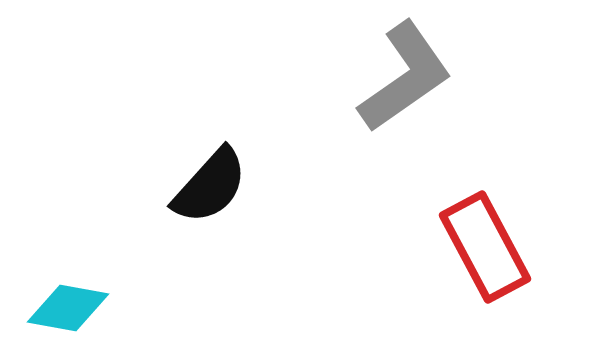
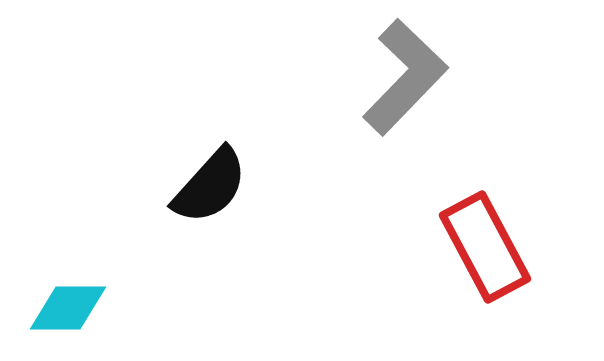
gray L-shape: rotated 11 degrees counterclockwise
cyan diamond: rotated 10 degrees counterclockwise
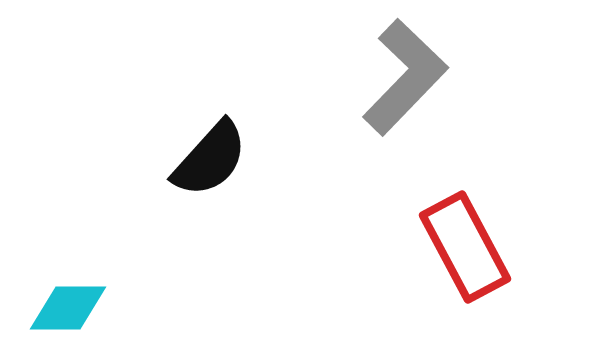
black semicircle: moved 27 px up
red rectangle: moved 20 px left
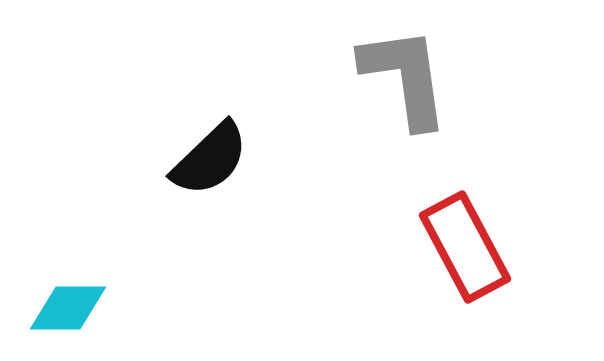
gray L-shape: rotated 52 degrees counterclockwise
black semicircle: rotated 4 degrees clockwise
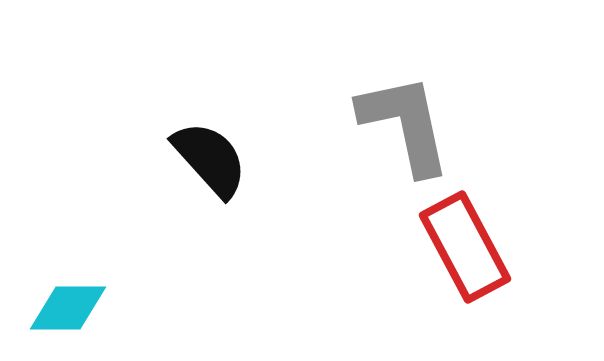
gray L-shape: moved 47 px down; rotated 4 degrees counterclockwise
black semicircle: rotated 88 degrees counterclockwise
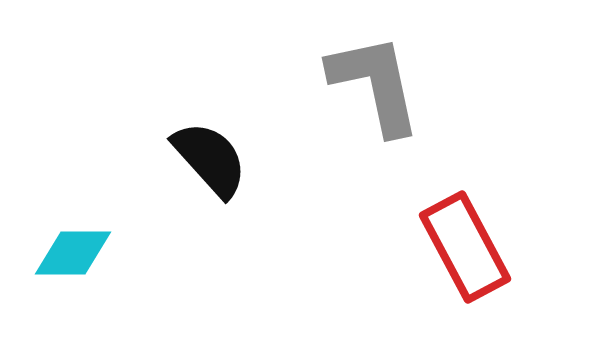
gray L-shape: moved 30 px left, 40 px up
cyan diamond: moved 5 px right, 55 px up
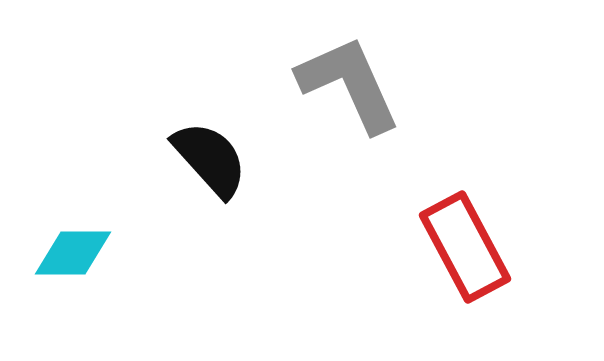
gray L-shape: moved 26 px left; rotated 12 degrees counterclockwise
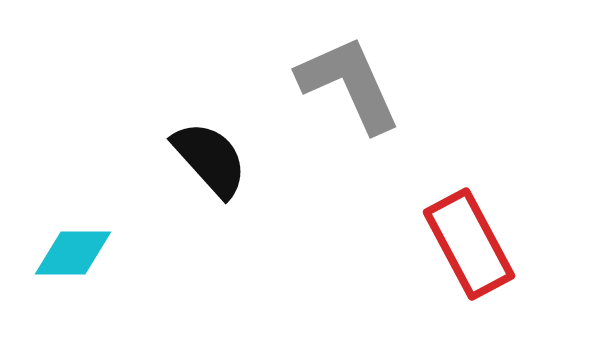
red rectangle: moved 4 px right, 3 px up
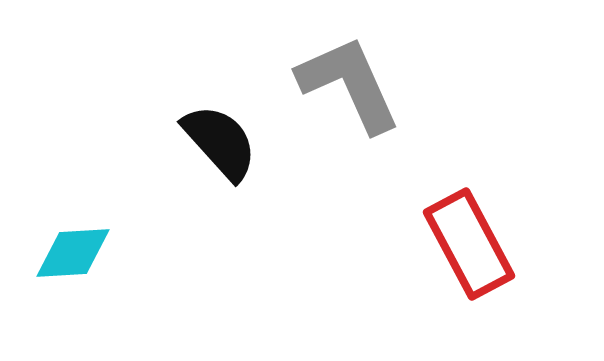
black semicircle: moved 10 px right, 17 px up
cyan diamond: rotated 4 degrees counterclockwise
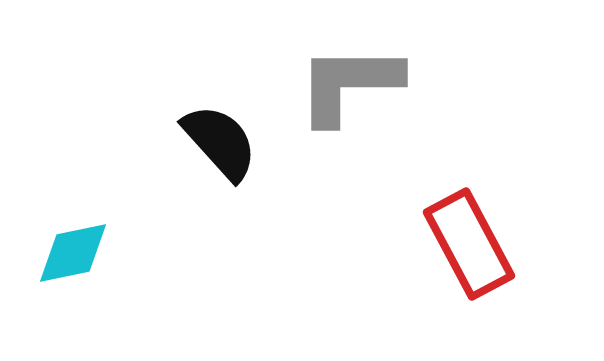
gray L-shape: rotated 66 degrees counterclockwise
cyan diamond: rotated 8 degrees counterclockwise
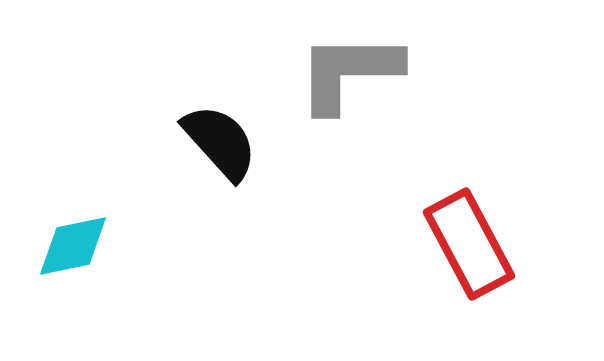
gray L-shape: moved 12 px up
cyan diamond: moved 7 px up
